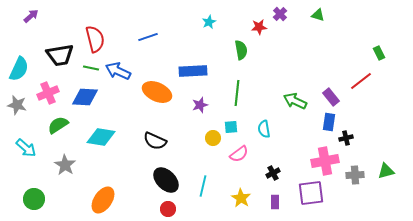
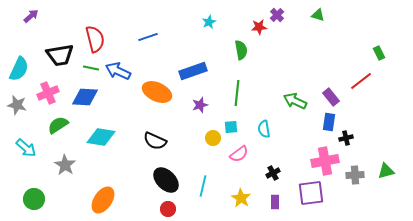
purple cross at (280, 14): moved 3 px left, 1 px down
blue rectangle at (193, 71): rotated 16 degrees counterclockwise
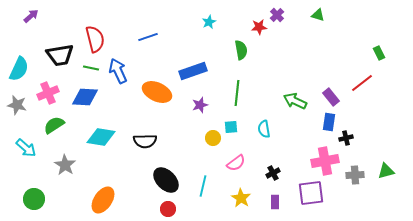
blue arrow at (118, 71): rotated 40 degrees clockwise
red line at (361, 81): moved 1 px right, 2 px down
green semicircle at (58, 125): moved 4 px left
black semicircle at (155, 141): moved 10 px left; rotated 25 degrees counterclockwise
pink semicircle at (239, 154): moved 3 px left, 9 px down
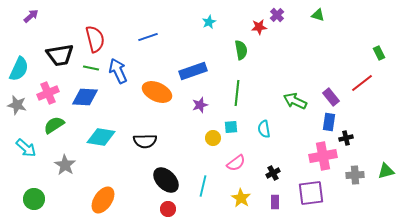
pink cross at (325, 161): moved 2 px left, 5 px up
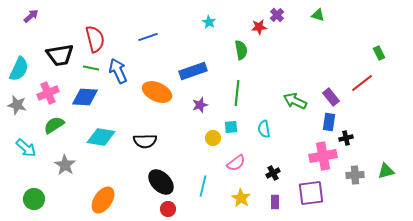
cyan star at (209, 22): rotated 16 degrees counterclockwise
black ellipse at (166, 180): moved 5 px left, 2 px down
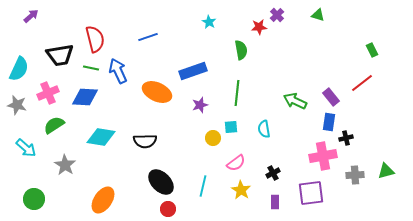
green rectangle at (379, 53): moved 7 px left, 3 px up
yellow star at (241, 198): moved 8 px up
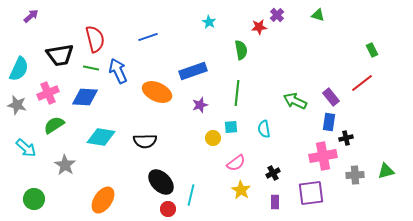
cyan line at (203, 186): moved 12 px left, 9 px down
